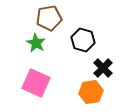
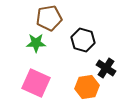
green star: rotated 30 degrees counterclockwise
black cross: moved 3 px right; rotated 12 degrees counterclockwise
orange hexagon: moved 4 px left, 5 px up
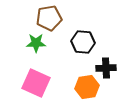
black hexagon: moved 2 px down; rotated 10 degrees counterclockwise
black cross: rotated 36 degrees counterclockwise
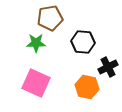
brown pentagon: moved 1 px right
black cross: moved 2 px right, 1 px up; rotated 24 degrees counterclockwise
orange hexagon: rotated 20 degrees clockwise
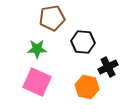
brown pentagon: moved 2 px right
green star: moved 1 px right, 6 px down
pink square: moved 1 px right, 1 px up
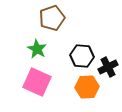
brown pentagon: rotated 10 degrees counterclockwise
black hexagon: moved 1 px left, 14 px down
green star: rotated 30 degrees clockwise
orange hexagon: rotated 15 degrees counterclockwise
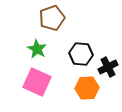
black hexagon: moved 1 px left, 2 px up
orange hexagon: moved 1 px down
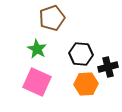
black cross: rotated 12 degrees clockwise
orange hexagon: moved 1 px left, 4 px up
